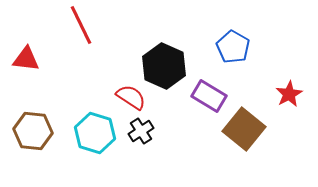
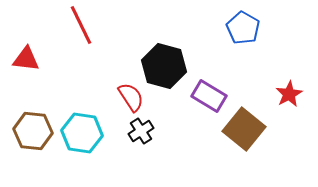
blue pentagon: moved 10 px right, 19 px up
black hexagon: rotated 9 degrees counterclockwise
red semicircle: rotated 24 degrees clockwise
cyan hexagon: moved 13 px left; rotated 9 degrees counterclockwise
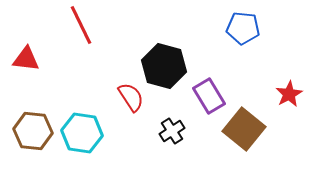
blue pentagon: rotated 24 degrees counterclockwise
purple rectangle: rotated 28 degrees clockwise
black cross: moved 31 px right
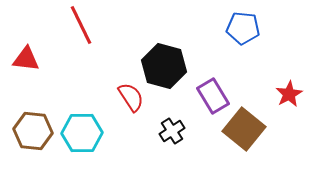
purple rectangle: moved 4 px right
cyan hexagon: rotated 9 degrees counterclockwise
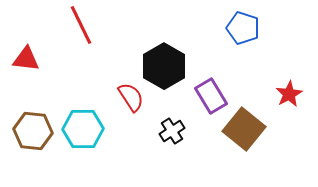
blue pentagon: rotated 12 degrees clockwise
black hexagon: rotated 15 degrees clockwise
purple rectangle: moved 2 px left
cyan hexagon: moved 1 px right, 4 px up
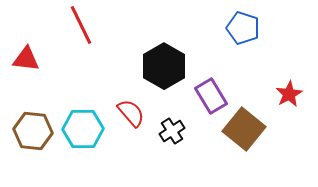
red semicircle: moved 16 px down; rotated 8 degrees counterclockwise
